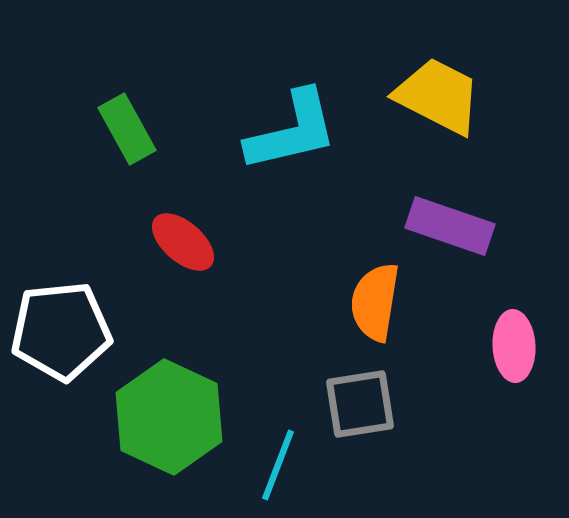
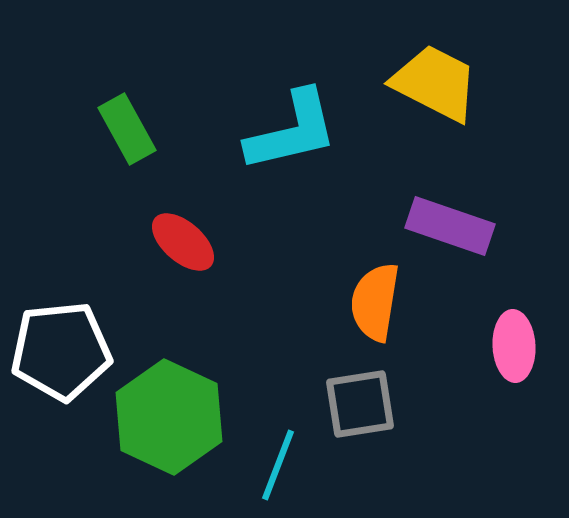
yellow trapezoid: moved 3 px left, 13 px up
white pentagon: moved 20 px down
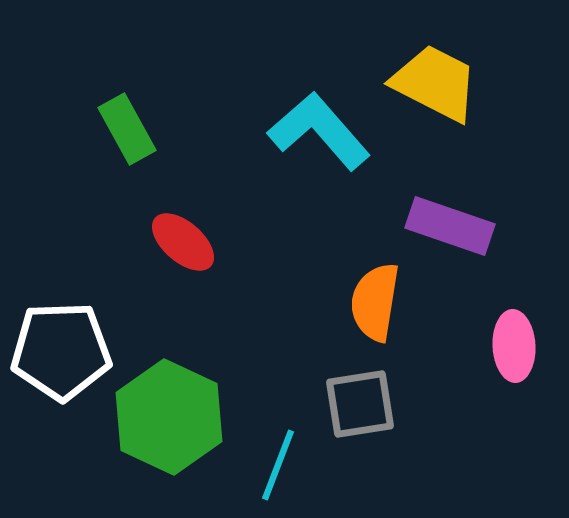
cyan L-shape: moved 27 px right; rotated 118 degrees counterclockwise
white pentagon: rotated 4 degrees clockwise
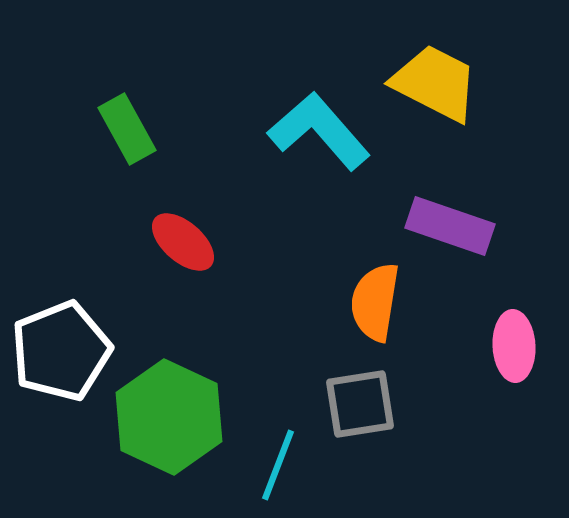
white pentagon: rotated 20 degrees counterclockwise
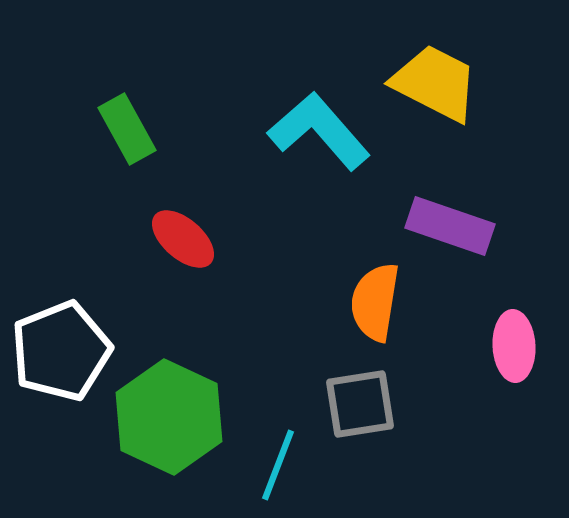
red ellipse: moved 3 px up
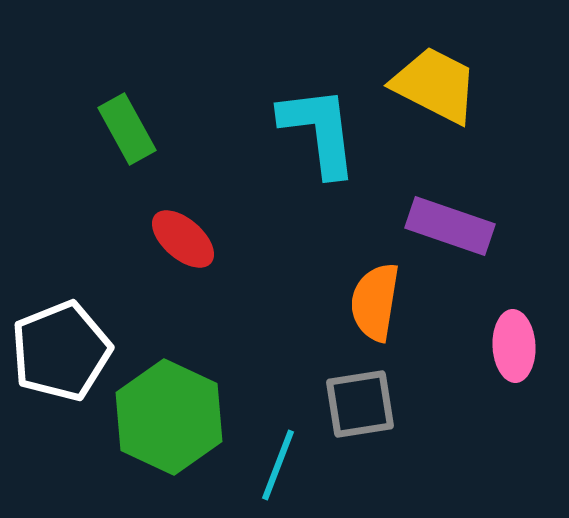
yellow trapezoid: moved 2 px down
cyan L-shape: rotated 34 degrees clockwise
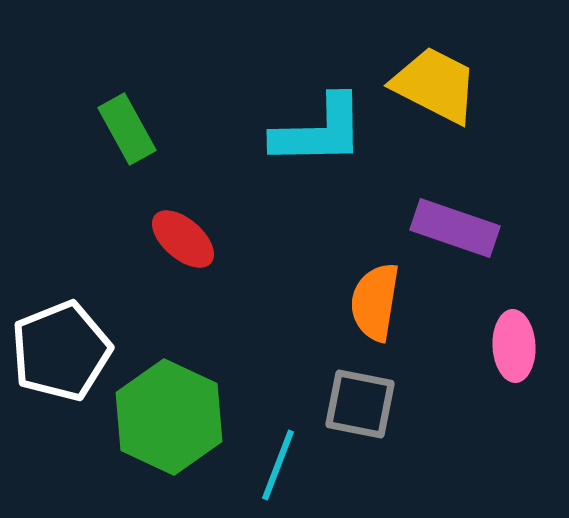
cyan L-shape: rotated 96 degrees clockwise
purple rectangle: moved 5 px right, 2 px down
gray square: rotated 20 degrees clockwise
